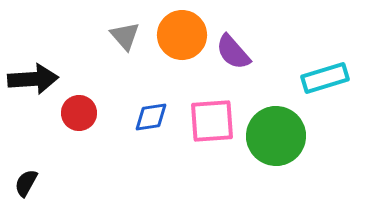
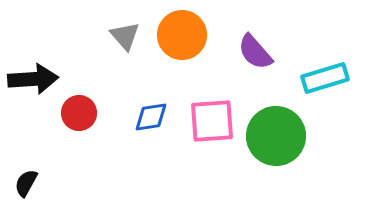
purple semicircle: moved 22 px right
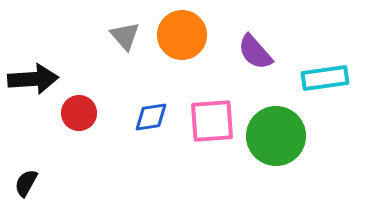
cyan rectangle: rotated 9 degrees clockwise
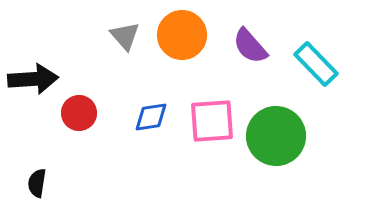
purple semicircle: moved 5 px left, 6 px up
cyan rectangle: moved 9 px left, 14 px up; rotated 54 degrees clockwise
black semicircle: moved 11 px right; rotated 20 degrees counterclockwise
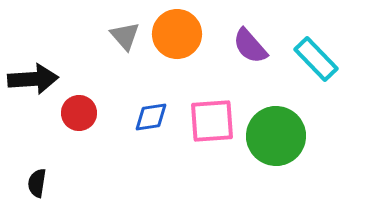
orange circle: moved 5 px left, 1 px up
cyan rectangle: moved 5 px up
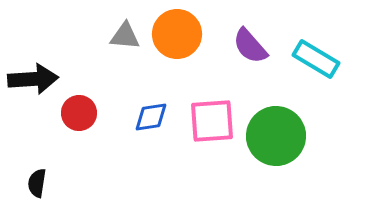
gray triangle: rotated 44 degrees counterclockwise
cyan rectangle: rotated 15 degrees counterclockwise
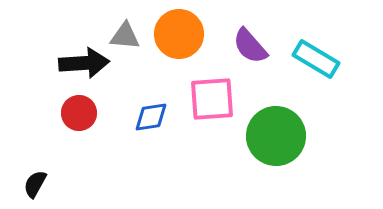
orange circle: moved 2 px right
black arrow: moved 51 px right, 16 px up
pink square: moved 22 px up
black semicircle: moved 2 px left, 1 px down; rotated 20 degrees clockwise
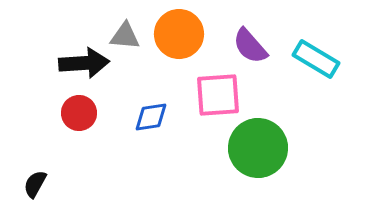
pink square: moved 6 px right, 4 px up
green circle: moved 18 px left, 12 px down
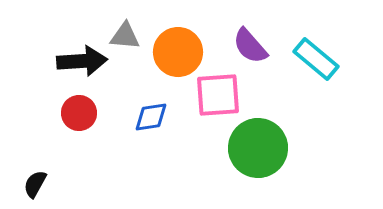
orange circle: moved 1 px left, 18 px down
cyan rectangle: rotated 9 degrees clockwise
black arrow: moved 2 px left, 2 px up
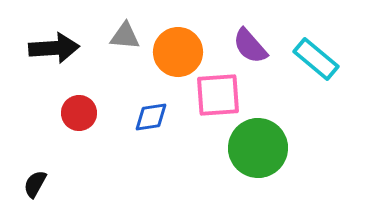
black arrow: moved 28 px left, 13 px up
